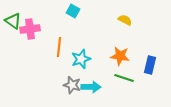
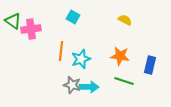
cyan square: moved 6 px down
pink cross: moved 1 px right
orange line: moved 2 px right, 4 px down
green line: moved 3 px down
cyan arrow: moved 2 px left
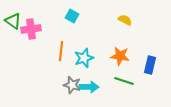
cyan square: moved 1 px left, 1 px up
cyan star: moved 3 px right, 1 px up
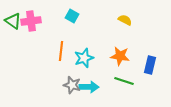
pink cross: moved 8 px up
